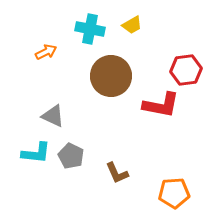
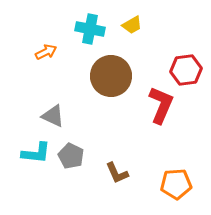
red L-shape: rotated 78 degrees counterclockwise
orange pentagon: moved 2 px right, 9 px up
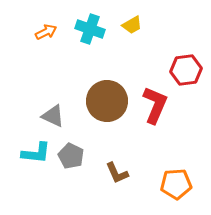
cyan cross: rotated 8 degrees clockwise
orange arrow: moved 20 px up
brown circle: moved 4 px left, 25 px down
red L-shape: moved 6 px left
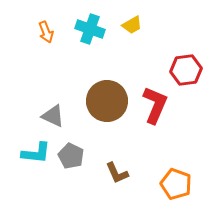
orange arrow: rotated 95 degrees clockwise
orange pentagon: rotated 24 degrees clockwise
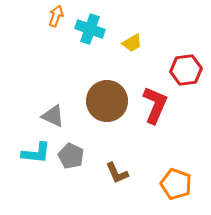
yellow trapezoid: moved 18 px down
orange arrow: moved 10 px right, 16 px up; rotated 140 degrees counterclockwise
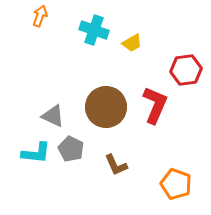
orange arrow: moved 16 px left
cyan cross: moved 4 px right, 1 px down
brown circle: moved 1 px left, 6 px down
gray pentagon: moved 7 px up
brown L-shape: moved 1 px left, 8 px up
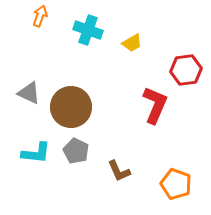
cyan cross: moved 6 px left
brown circle: moved 35 px left
gray triangle: moved 24 px left, 23 px up
gray pentagon: moved 5 px right, 2 px down
brown L-shape: moved 3 px right, 6 px down
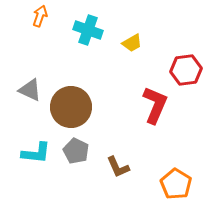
gray triangle: moved 1 px right, 3 px up
brown L-shape: moved 1 px left, 4 px up
orange pentagon: rotated 12 degrees clockwise
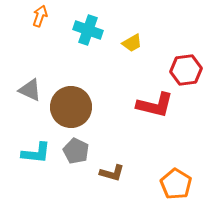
red L-shape: rotated 81 degrees clockwise
brown L-shape: moved 6 px left, 6 px down; rotated 50 degrees counterclockwise
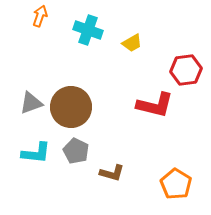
gray triangle: moved 1 px right, 13 px down; rotated 45 degrees counterclockwise
